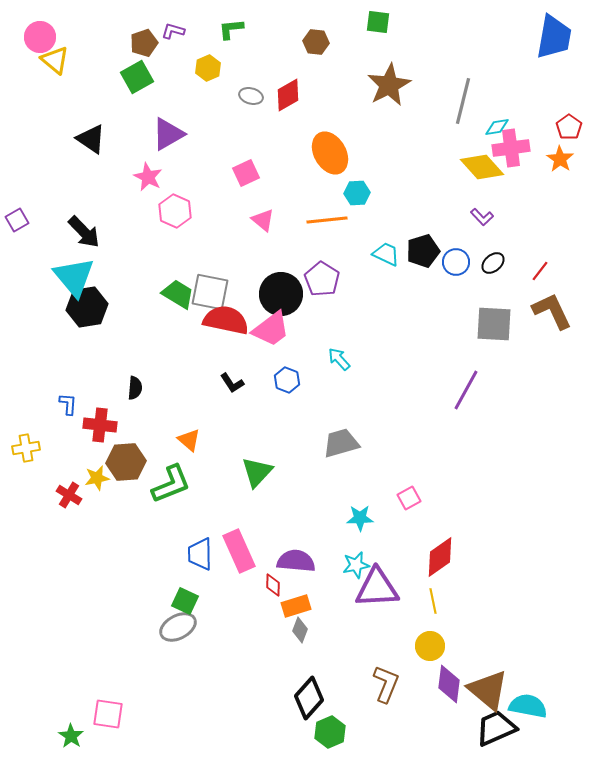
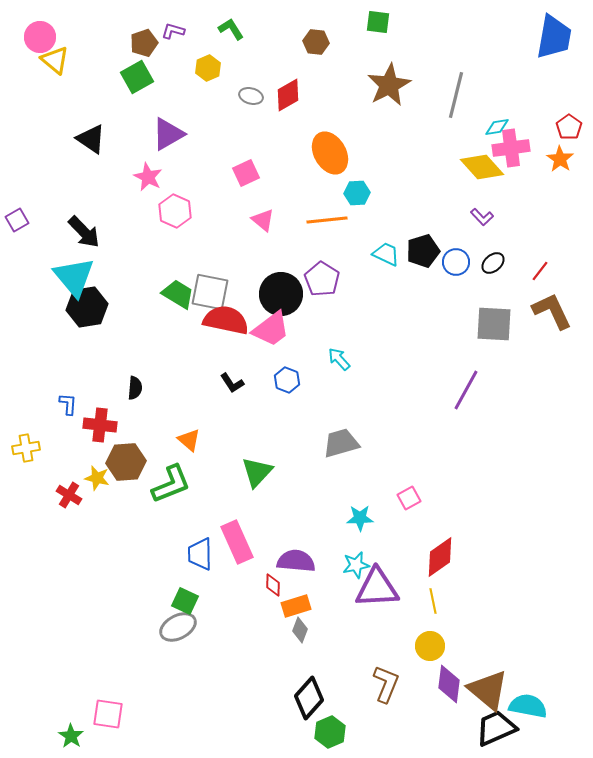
green L-shape at (231, 29): rotated 64 degrees clockwise
gray line at (463, 101): moved 7 px left, 6 px up
yellow star at (97, 478): rotated 25 degrees clockwise
pink rectangle at (239, 551): moved 2 px left, 9 px up
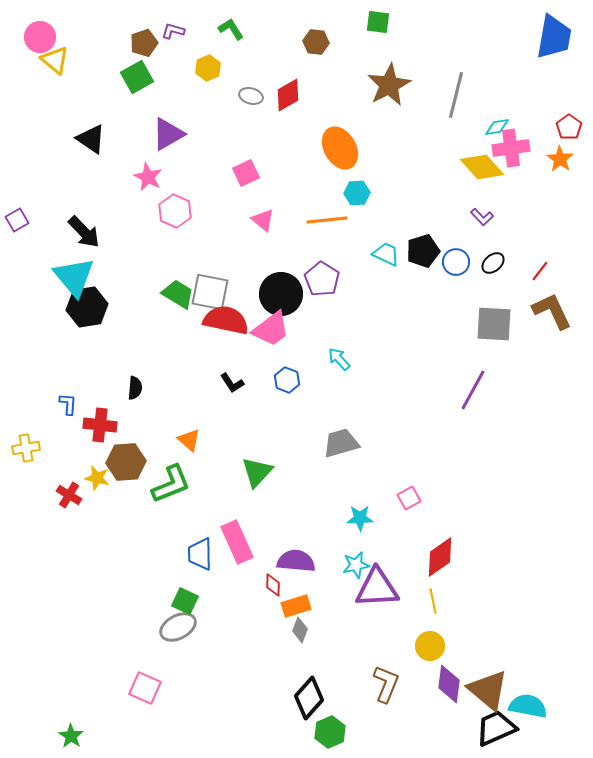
orange ellipse at (330, 153): moved 10 px right, 5 px up
purple line at (466, 390): moved 7 px right
pink square at (108, 714): moved 37 px right, 26 px up; rotated 16 degrees clockwise
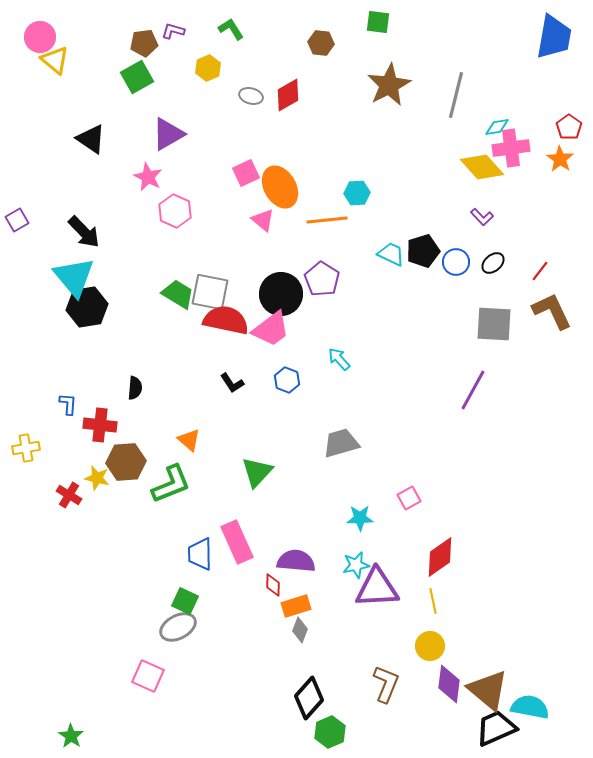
brown hexagon at (316, 42): moved 5 px right, 1 px down
brown pentagon at (144, 43): rotated 12 degrees clockwise
orange ellipse at (340, 148): moved 60 px left, 39 px down
cyan trapezoid at (386, 254): moved 5 px right
pink square at (145, 688): moved 3 px right, 12 px up
cyan semicircle at (528, 706): moved 2 px right, 1 px down
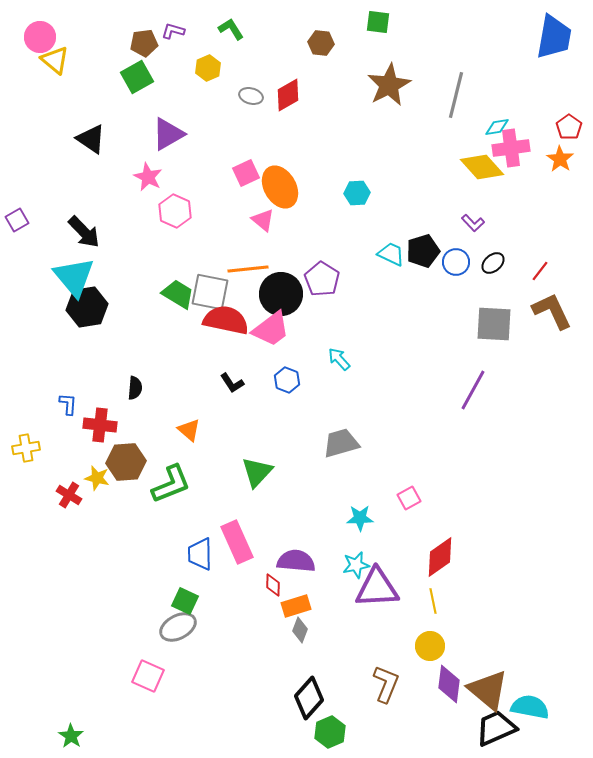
purple L-shape at (482, 217): moved 9 px left, 6 px down
orange line at (327, 220): moved 79 px left, 49 px down
orange triangle at (189, 440): moved 10 px up
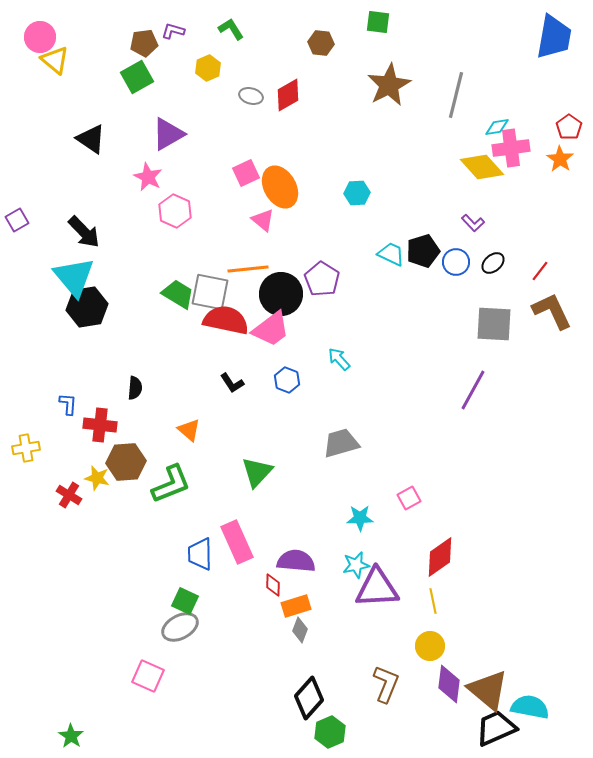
gray ellipse at (178, 627): moved 2 px right
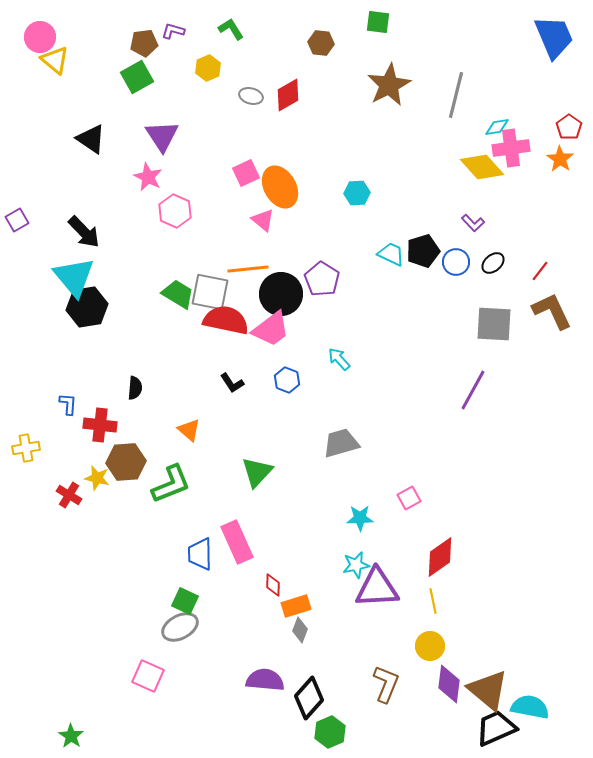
blue trapezoid at (554, 37): rotated 33 degrees counterclockwise
purple triangle at (168, 134): moved 6 px left, 2 px down; rotated 33 degrees counterclockwise
purple semicircle at (296, 561): moved 31 px left, 119 px down
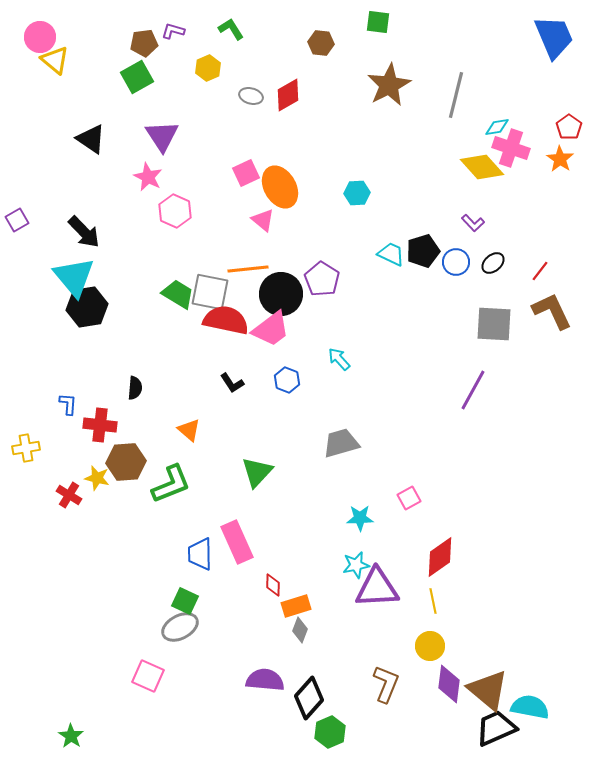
pink cross at (511, 148): rotated 27 degrees clockwise
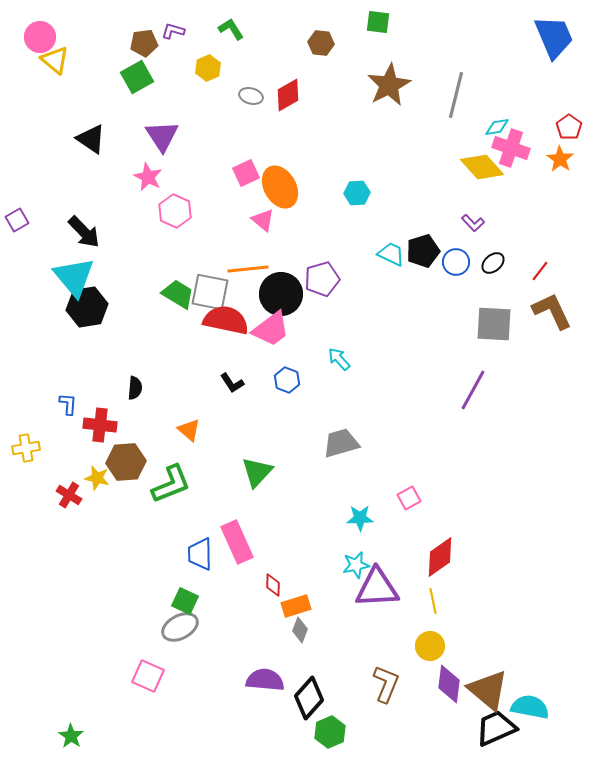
purple pentagon at (322, 279): rotated 24 degrees clockwise
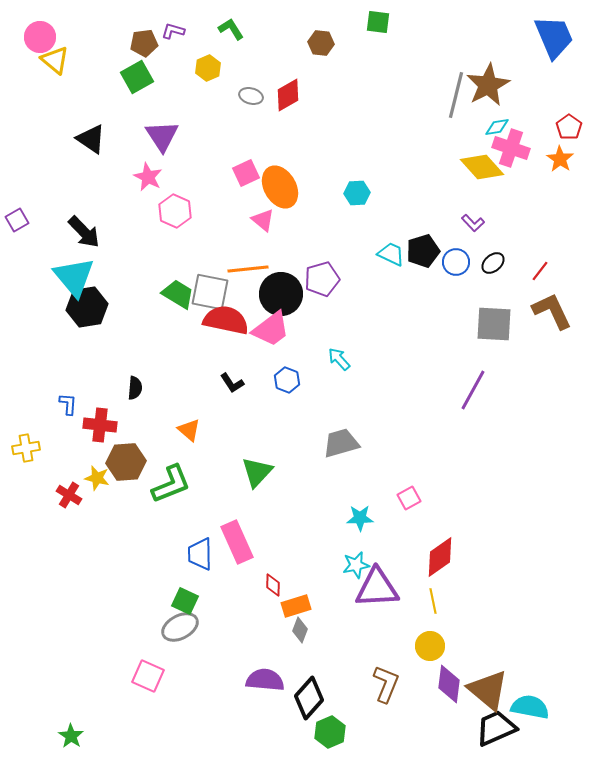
brown star at (389, 85): moved 99 px right
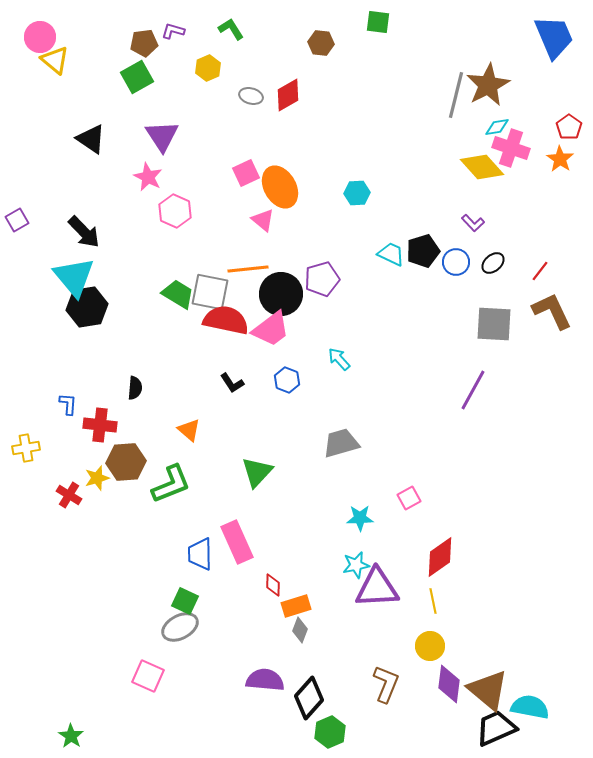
yellow star at (97, 478): rotated 30 degrees counterclockwise
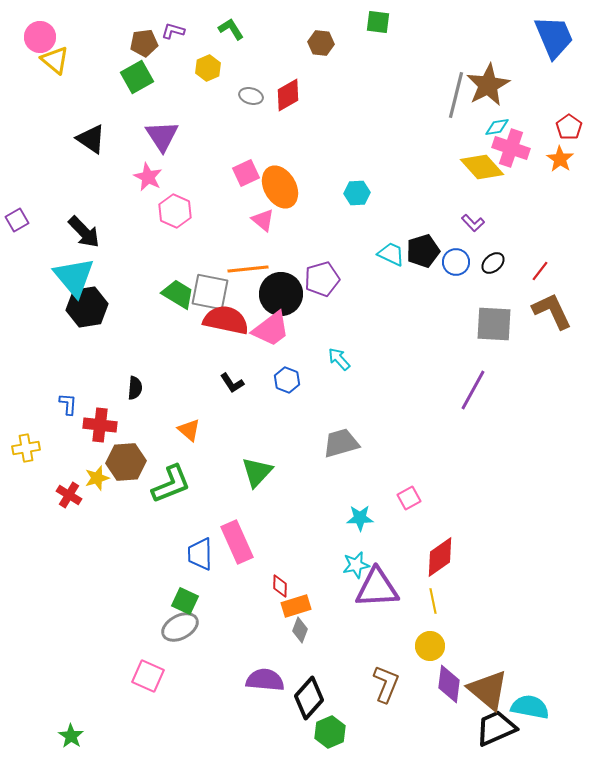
red diamond at (273, 585): moved 7 px right, 1 px down
